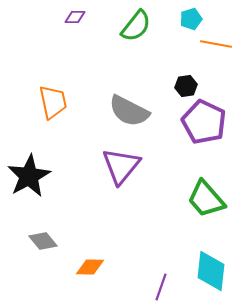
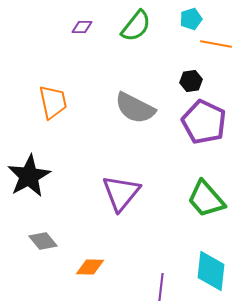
purple diamond: moved 7 px right, 10 px down
black hexagon: moved 5 px right, 5 px up
gray semicircle: moved 6 px right, 3 px up
purple triangle: moved 27 px down
purple line: rotated 12 degrees counterclockwise
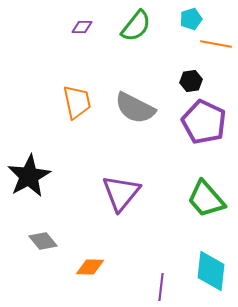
orange trapezoid: moved 24 px right
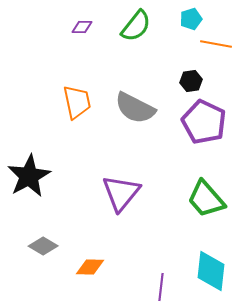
gray diamond: moved 5 px down; rotated 20 degrees counterclockwise
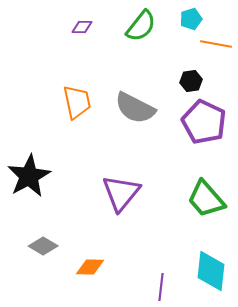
green semicircle: moved 5 px right
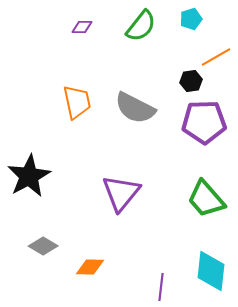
orange line: moved 13 px down; rotated 40 degrees counterclockwise
purple pentagon: rotated 27 degrees counterclockwise
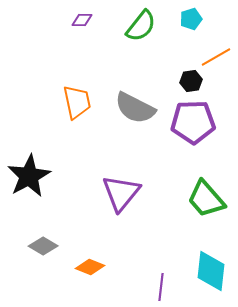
purple diamond: moved 7 px up
purple pentagon: moved 11 px left
orange diamond: rotated 20 degrees clockwise
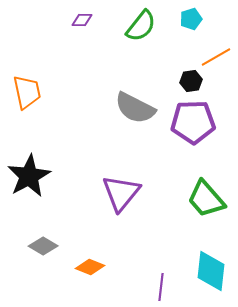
orange trapezoid: moved 50 px left, 10 px up
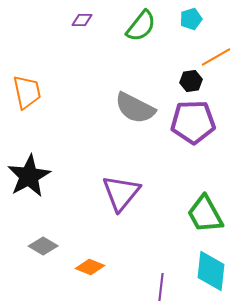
green trapezoid: moved 1 px left, 15 px down; rotated 12 degrees clockwise
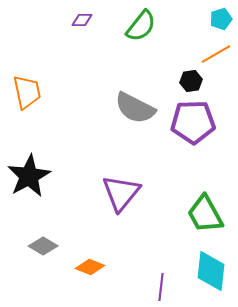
cyan pentagon: moved 30 px right
orange line: moved 3 px up
